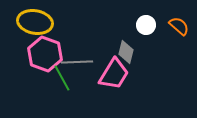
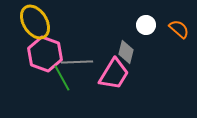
yellow ellipse: rotated 48 degrees clockwise
orange semicircle: moved 3 px down
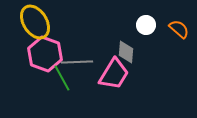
gray diamond: rotated 10 degrees counterclockwise
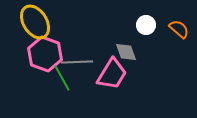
gray diamond: rotated 25 degrees counterclockwise
pink trapezoid: moved 2 px left
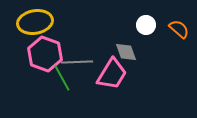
yellow ellipse: rotated 68 degrees counterclockwise
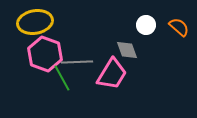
orange semicircle: moved 2 px up
gray diamond: moved 1 px right, 2 px up
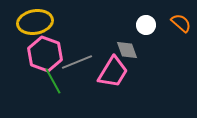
orange semicircle: moved 2 px right, 4 px up
gray line: rotated 20 degrees counterclockwise
pink trapezoid: moved 1 px right, 2 px up
green line: moved 9 px left, 3 px down
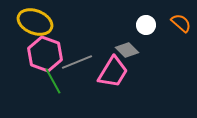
yellow ellipse: rotated 32 degrees clockwise
gray diamond: rotated 25 degrees counterclockwise
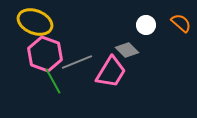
pink trapezoid: moved 2 px left
